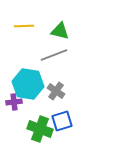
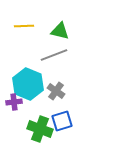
cyan hexagon: rotated 12 degrees clockwise
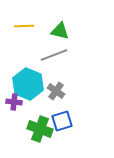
purple cross: rotated 14 degrees clockwise
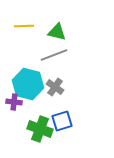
green triangle: moved 3 px left, 1 px down
cyan hexagon: rotated 8 degrees counterclockwise
gray cross: moved 1 px left, 4 px up
